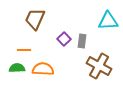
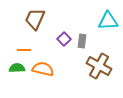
orange semicircle: rotated 10 degrees clockwise
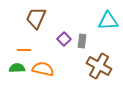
brown trapezoid: moved 1 px right, 1 px up
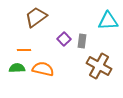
brown trapezoid: moved 1 px up; rotated 30 degrees clockwise
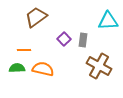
gray rectangle: moved 1 px right, 1 px up
